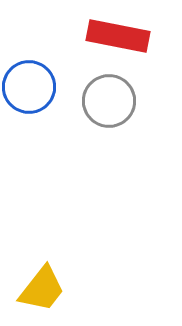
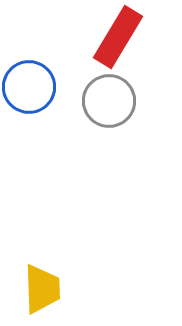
red rectangle: moved 1 px down; rotated 70 degrees counterclockwise
yellow trapezoid: rotated 40 degrees counterclockwise
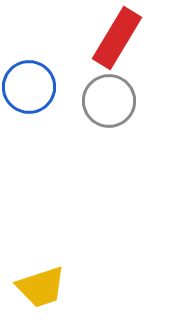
red rectangle: moved 1 px left, 1 px down
yellow trapezoid: moved 1 px left, 2 px up; rotated 74 degrees clockwise
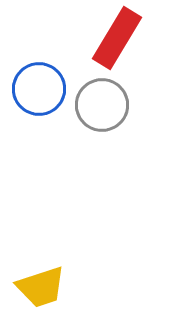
blue circle: moved 10 px right, 2 px down
gray circle: moved 7 px left, 4 px down
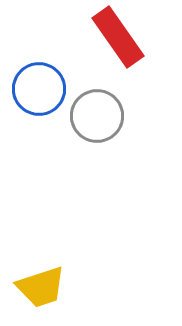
red rectangle: moved 1 px right, 1 px up; rotated 66 degrees counterclockwise
gray circle: moved 5 px left, 11 px down
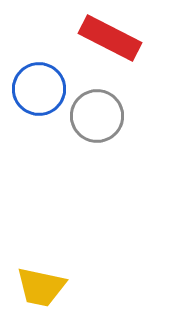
red rectangle: moved 8 px left, 1 px down; rotated 28 degrees counterclockwise
yellow trapezoid: rotated 30 degrees clockwise
